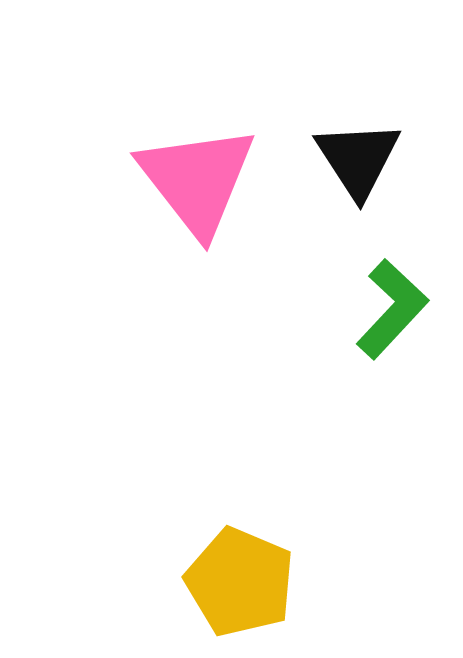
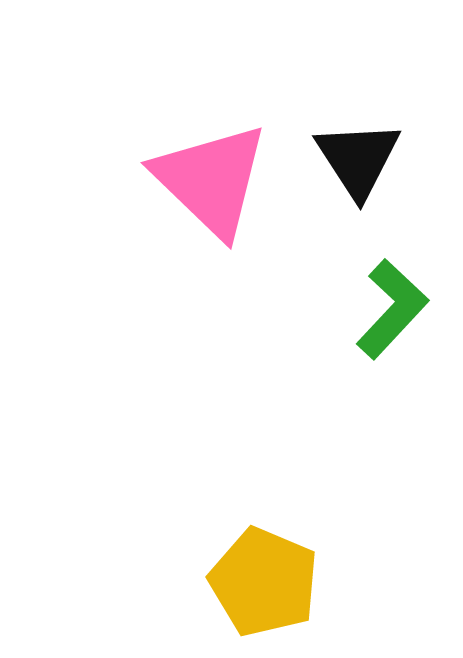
pink triangle: moved 14 px right; rotated 8 degrees counterclockwise
yellow pentagon: moved 24 px right
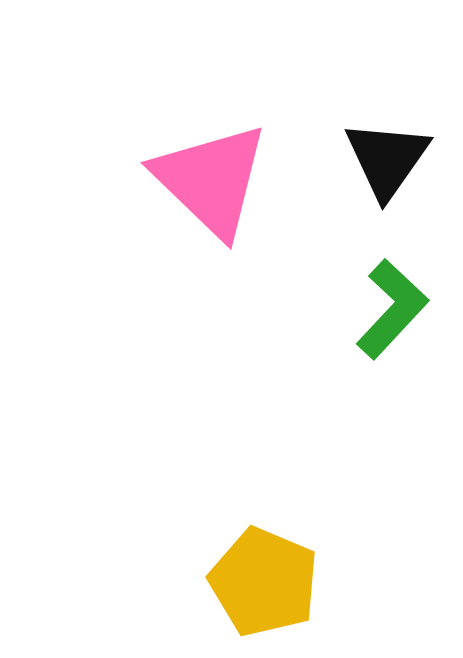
black triangle: moved 29 px right; rotated 8 degrees clockwise
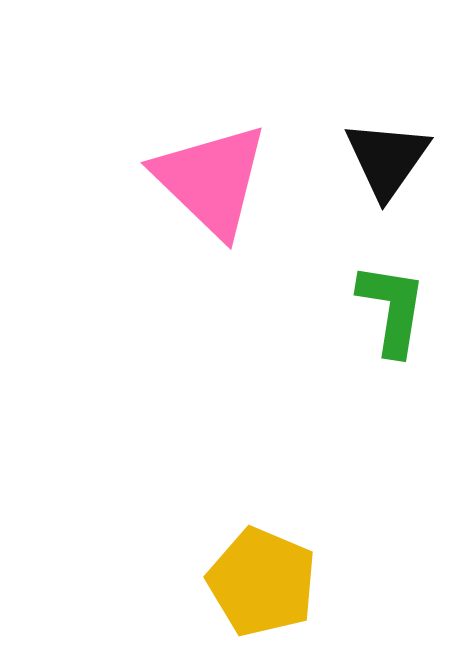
green L-shape: rotated 34 degrees counterclockwise
yellow pentagon: moved 2 px left
